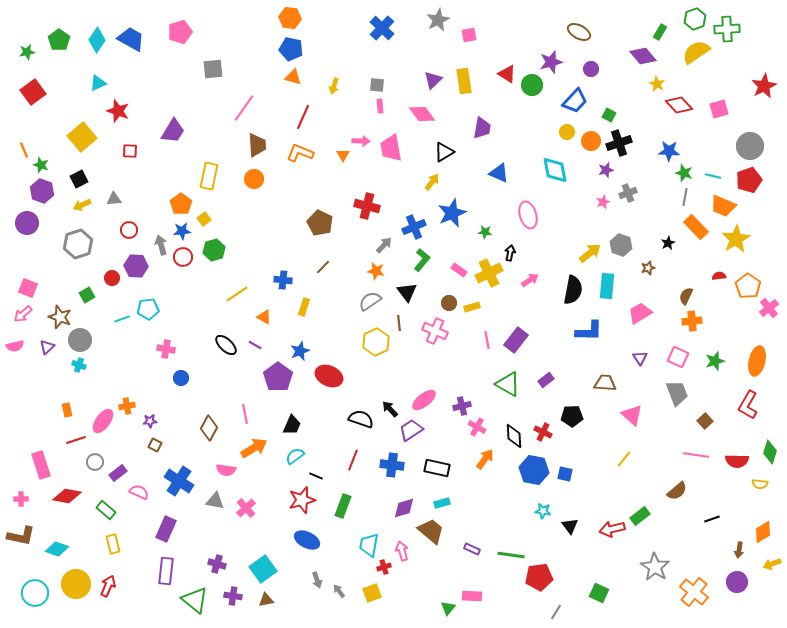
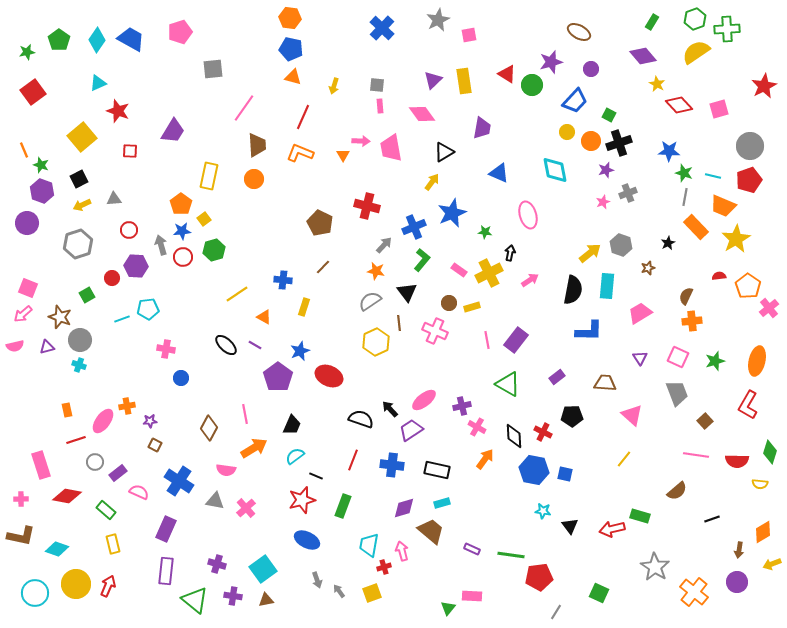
green rectangle at (660, 32): moved 8 px left, 10 px up
purple triangle at (47, 347): rotated 28 degrees clockwise
purple rectangle at (546, 380): moved 11 px right, 3 px up
black rectangle at (437, 468): moved 2 px down
green rectangle at (640, 516): rotated 54 degrees clockwise
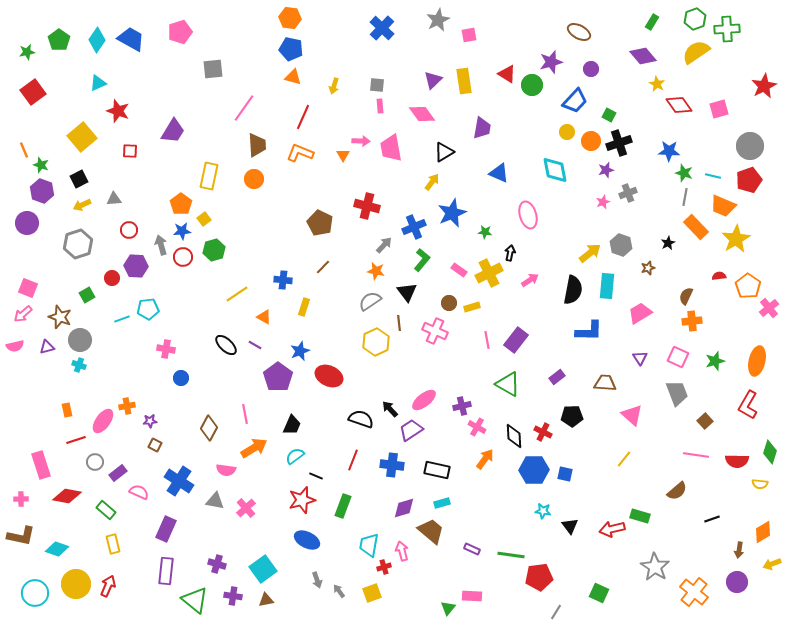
red diamond at (679, 105): rotated 8 degrees clockwise
blue hexagon at (534, 470): rotated 12 degrees counterclockwise
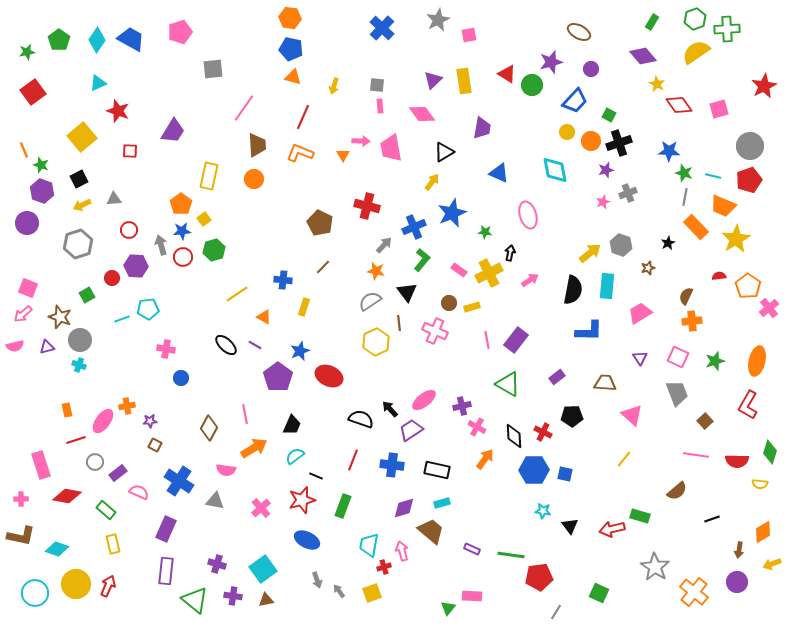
pink cross at (246, 508): moved 15 px right
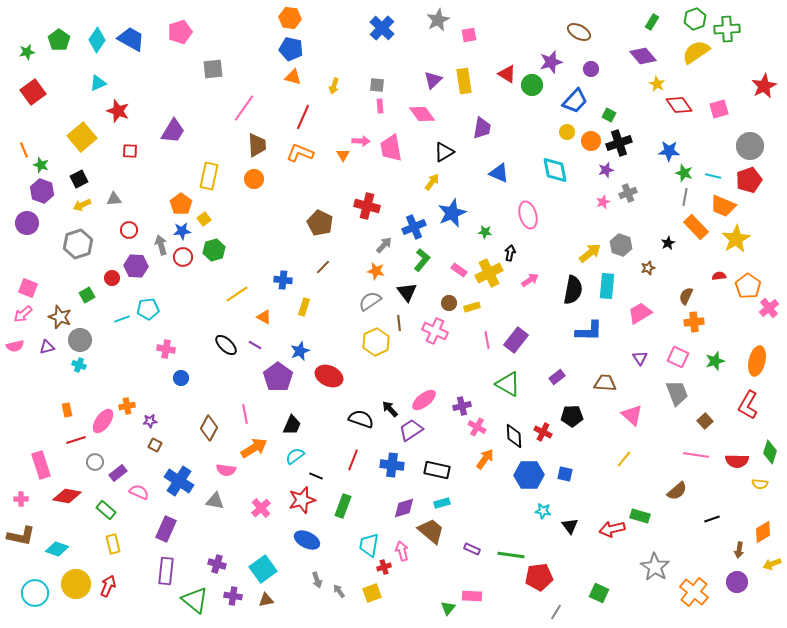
orange cross at (692, 321): moved 2 px right, 1 px down
blue hexagon at (534, 470): moved 5 px left, 5 px down
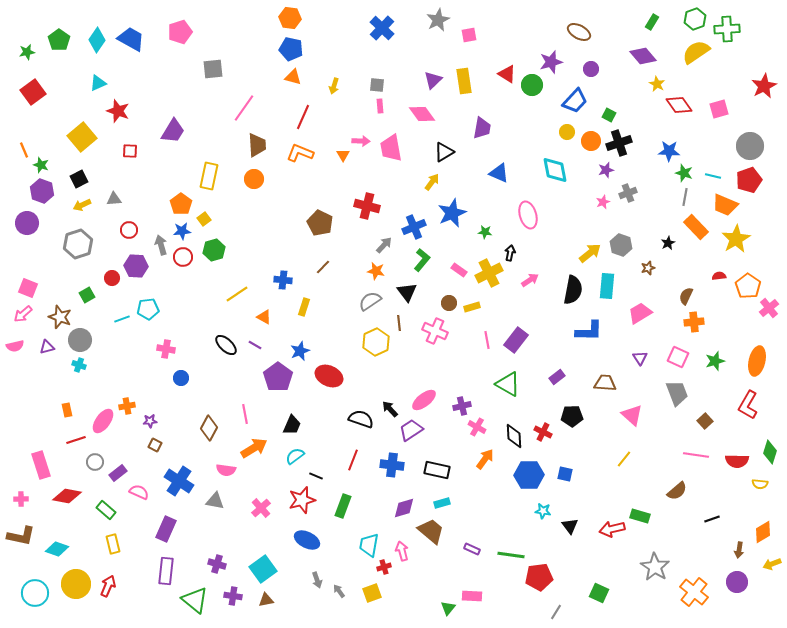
orange trapezoid at (723, 206): moved 2 px right, 1 px up
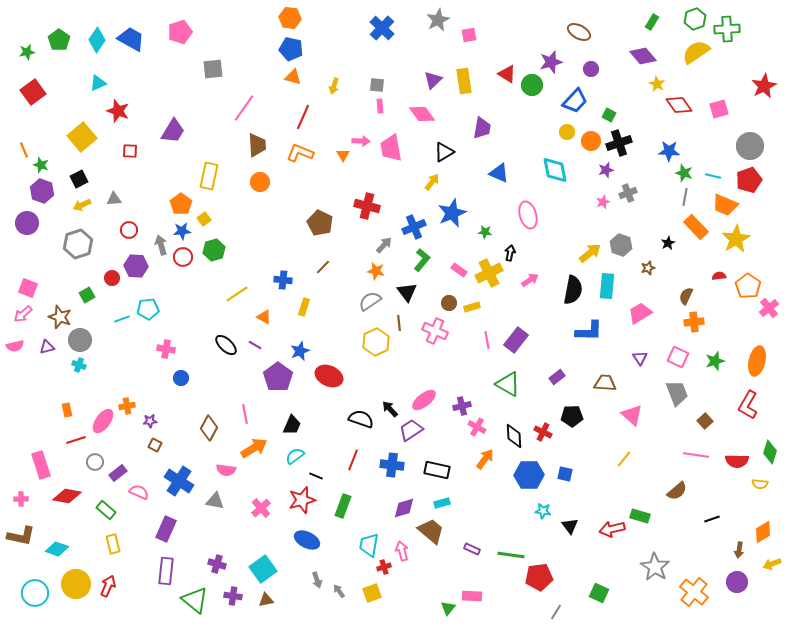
orange circle at (254, 179): moved 6 px right, 3 px down
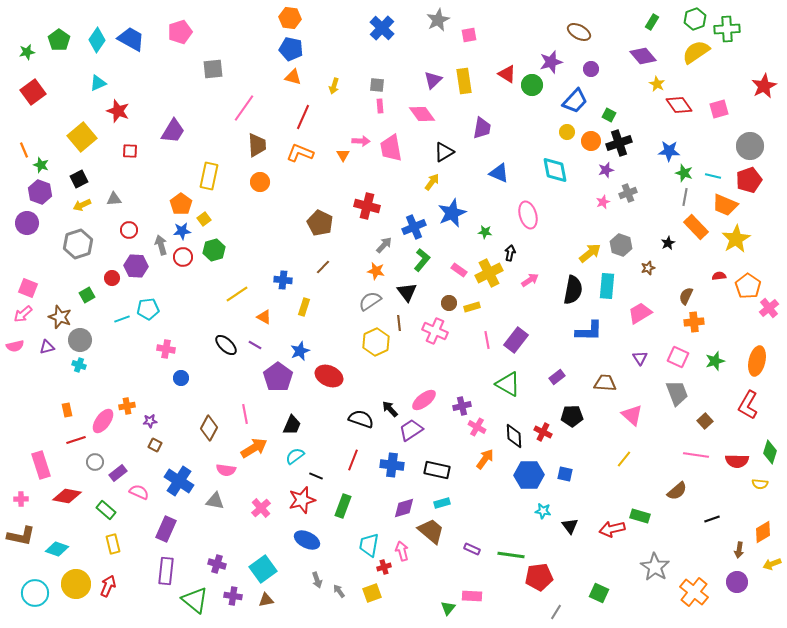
purple hexagon at (42, 191): moved 2 px left, 1 px down
